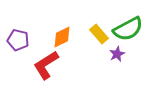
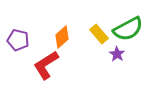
orange diamond: rotated 15 degrees counterclockwise
purple star: rotated 14 degrees counterclockwise
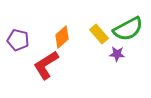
purple star: rotated 28 degrees counterclockwise
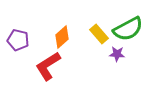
red L-shape: moved 2 px right, 1 px down
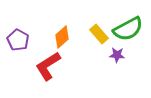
purple pentagon: rotated 15 degrees clockwise
purple star: moved 1 px down
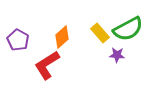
yellow rectangle: moved 1 px right, 1 px up
red L-shape: moved 1 px left, 1 px up
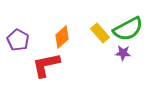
purple star: moved 6 px right, 2 px up
red L-shape: moved 1 px left; rotated 20 degrees clockwise
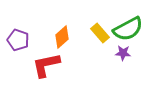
purple pentagon: rotated 10 degrees counterclockwise
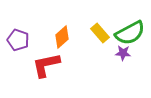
green semicircle: moved 2 px right, 4 px down
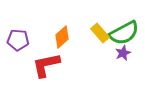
green semicircle: moved 6 px left
purple pentagon: rotated 15 degrees counterclockwise
purple star: rotated 28 degrees counterclockwise
